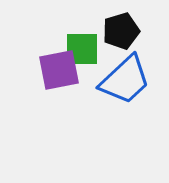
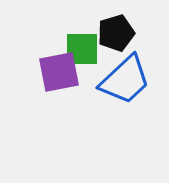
black pentagon: moved 5 px left, 2 px down
purple square: moved 2 px down
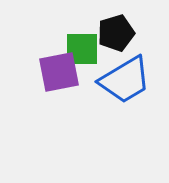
blue trapezoid: rotated 12 degrees clockwise
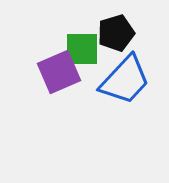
purple square: rotated 12 degrees counterclockwise
blue trapezoid: rotated 16 degrees counterclockwise
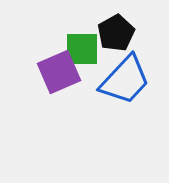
black pentagon: rotated 12 degrees counterclockwise
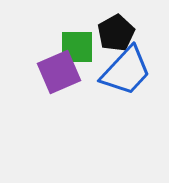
green square: moved 5 px left, 2 px up
blue trapezoid: moved 1 px right, 9 px up
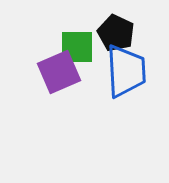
black pentagon: rotated 18 degrees counterclockwise
blue trapezoid: rotated 46 degrees counterclockwise
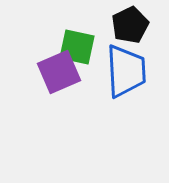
black pentagon: moved 14 px right, 8 px up; rotated 21 degrees clockwise
green square: rotated 12 degrees clockwise
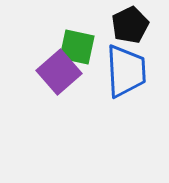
purple square: rotated 18 degrees counterclockwise
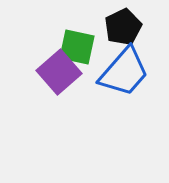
black pentagon: moved 7 px left, 2 px down
blue trapezoid: moved 2 px left, 1 px down; rotated 44 degrees clockwise
